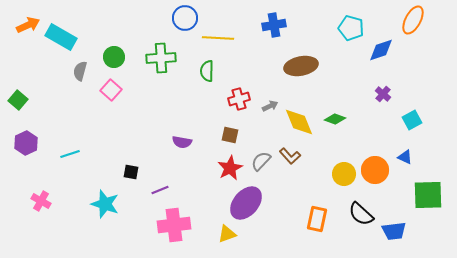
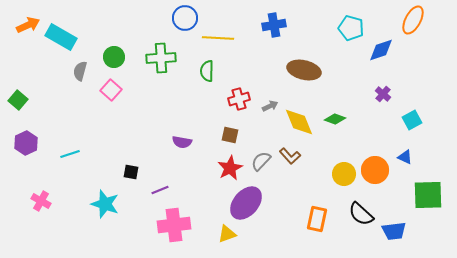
brown ellipse at (301, 66): moved 3 px right, 4 px down; rotated 24 degrees clockwise
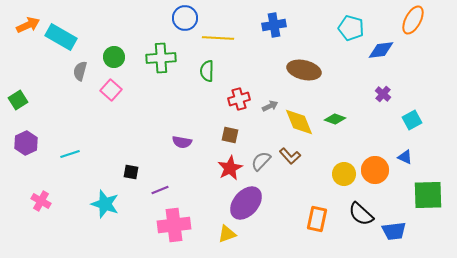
blue diamond at (381, 50): rotated 12 degrees clockwise
green square at (18, 100): rotated 18 degrees clockwise
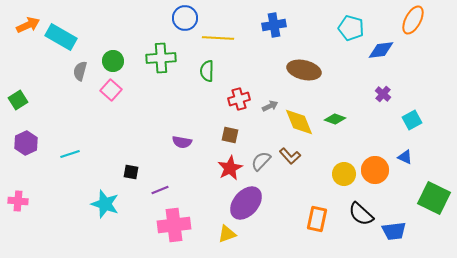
green circle at (114, 57): moved 1 px left, 4 px down
green square at (428, 195): moved 6 px right, 3 px down; rotated 28 degrees clockwise
pink cross at (41, 201): moved 23 px left; rotated 24 degrees counterclockwise
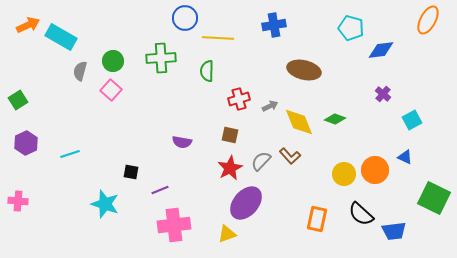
orange ellipse at (413, 20): moved 15 px right
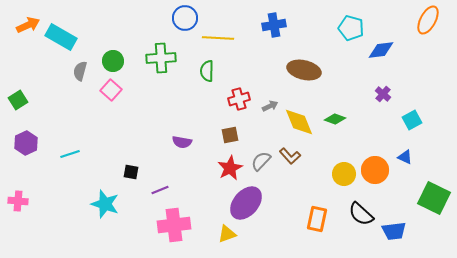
brown square at (230, 135): rotated 24 degrees counterclockwise
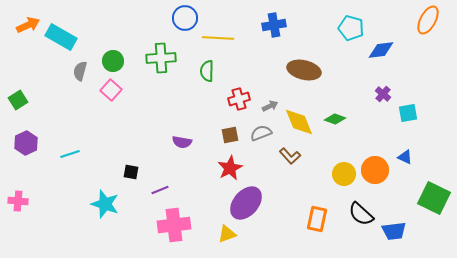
cyan square at (412, 120): moved 4 px left, 7 px up; rotated 18 degrees clockwise
gray semicircle at (261, 161): moved 28 px up; rotated 25 degrees clockwise
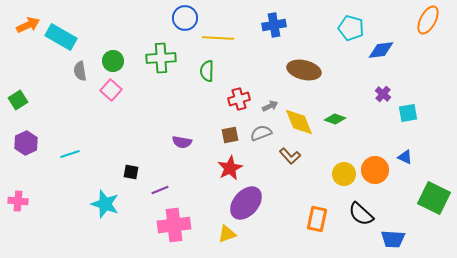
gray semicircle at (80, 71): rotated 24 degrees counterclockwise
blue trapezoid at (394, 231): moved 1 px left, 8 px down; rotated 10 degrees clockwise
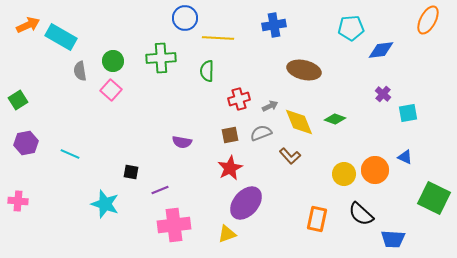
cyan pentagon at (351, 28): rotated 20 degrees counterclockwise
purple hexagon at (26, 143): rotated 15 degrees clockwise
cyan line at (70, 154): rotated 42 degrees clockwise
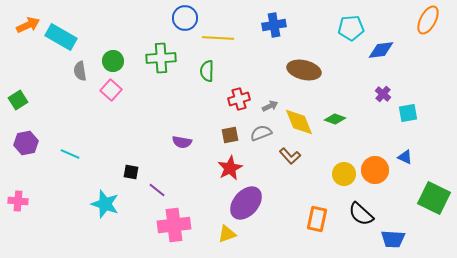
purple line at (160, 190): moved 3 px left; rotated 60 degrees clockwise
